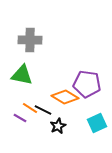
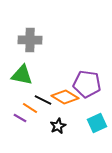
black line: moved 10 px up
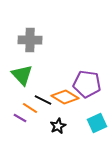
green triangle: rotated 35 degrees clockwise
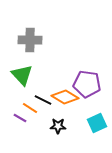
black star: rotated 28 degrees clockwise
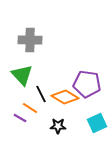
black line: moved 2 px left, 6 px up; rotated 36 degrees clockwise
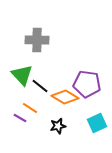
gray cross: moved 7 px right
black line: moved 1 px left, 8 px up; rotated 24 degrees counterclockwise
black star: rotated 14 degrees counterclockwise
